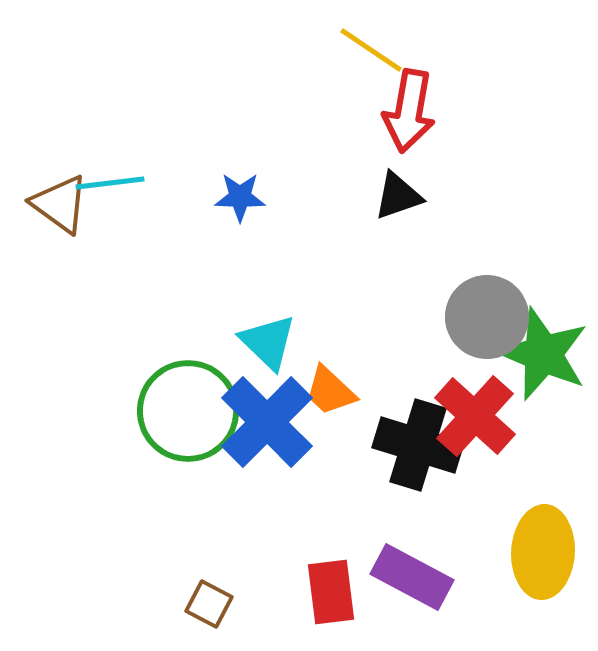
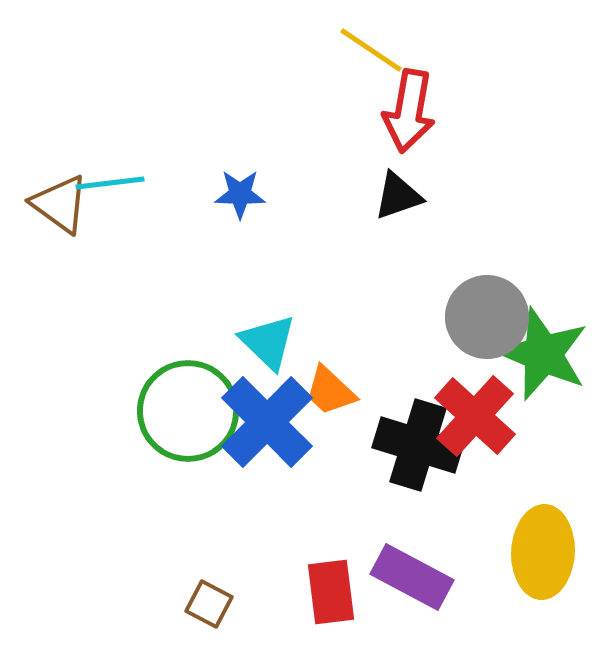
blue star: moved 3 px up
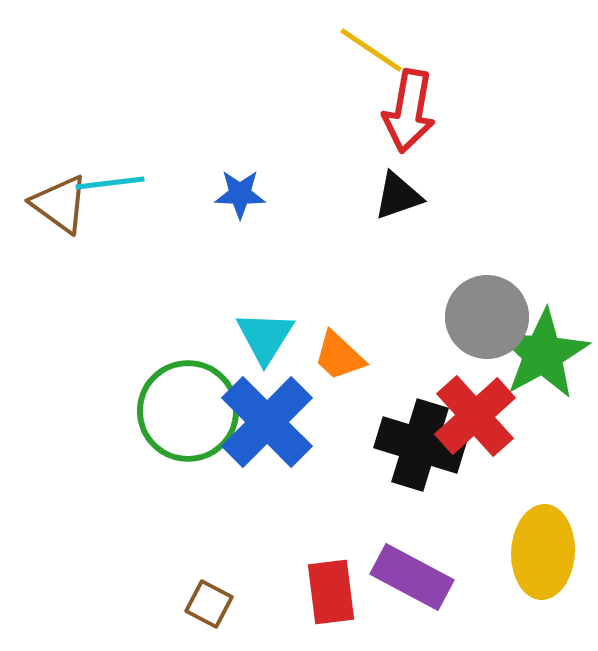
cyan triangle: moved 3 px left, 5 px up; rotated 18 degrees clockwise
green star: rotated 20 degrees clockwise
orange trapezoid: moved 9 px right, 35 px up
red cross: rotated 6 degrees clockwise
black cross: moved 2 px right
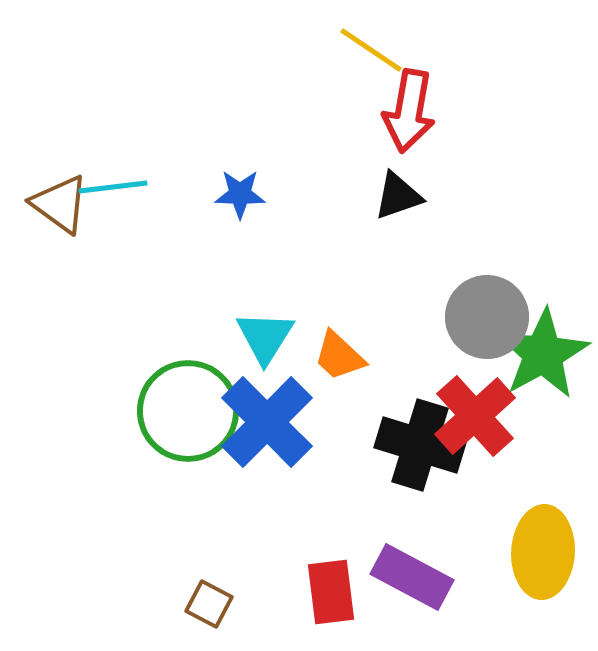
cyan line: moved 3 px right, 4 px down
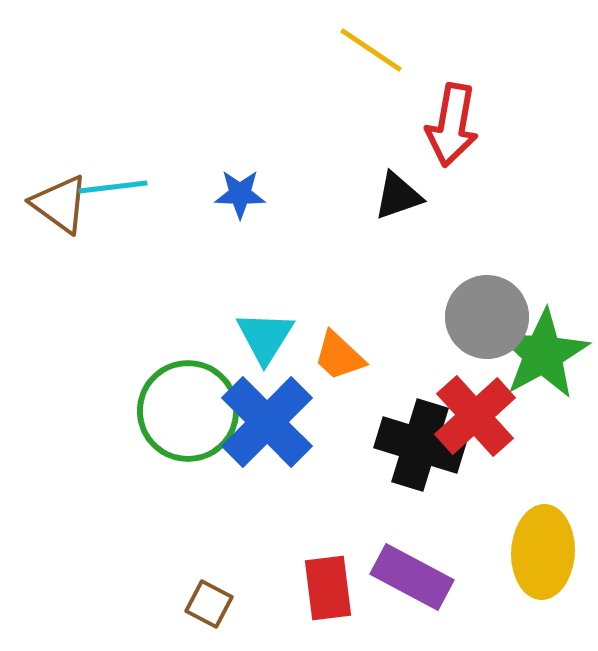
red arrow: moved 43 px right, 14 px down
red rectangle: moved 3 px left, 4 px up
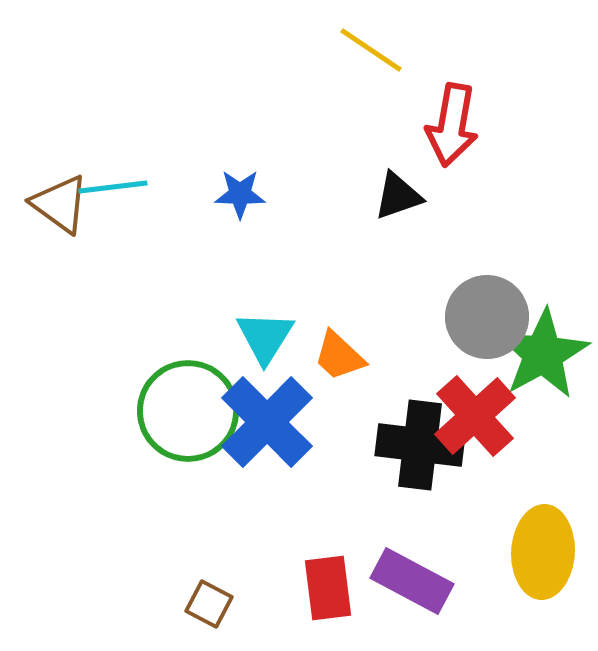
black cross: rotated 10 degrees counterclockwise
purple rectangle: moved 4 px down
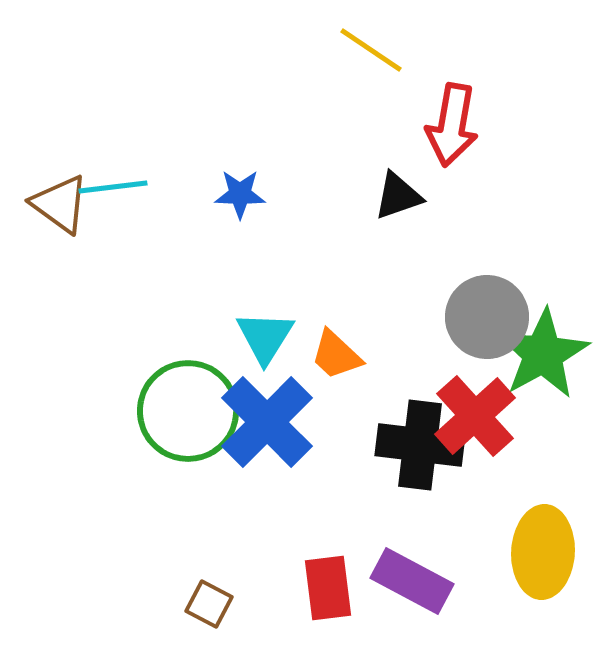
orange trapezoid: moved 3 px left, 1 px up
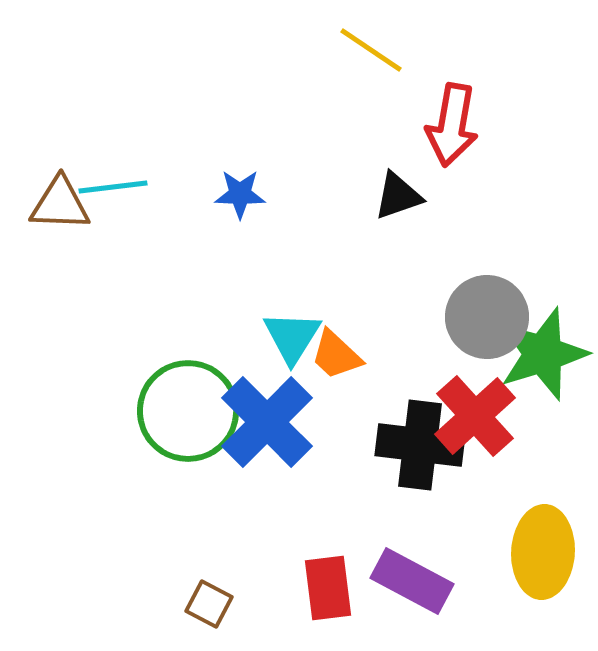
brown triangle: rotated 34 degrees counterclockwise
cyan triangle: moved 27 px right
green star: rotated 12 degrees clockwise
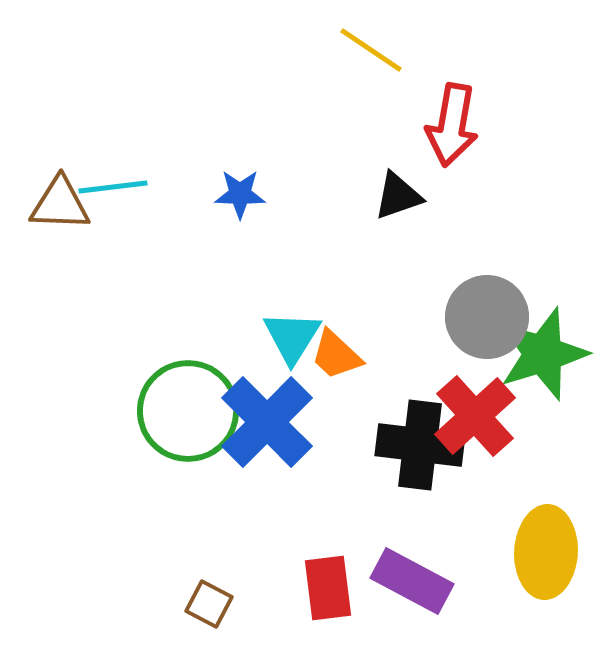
yellow ellipse: moved 3 px right
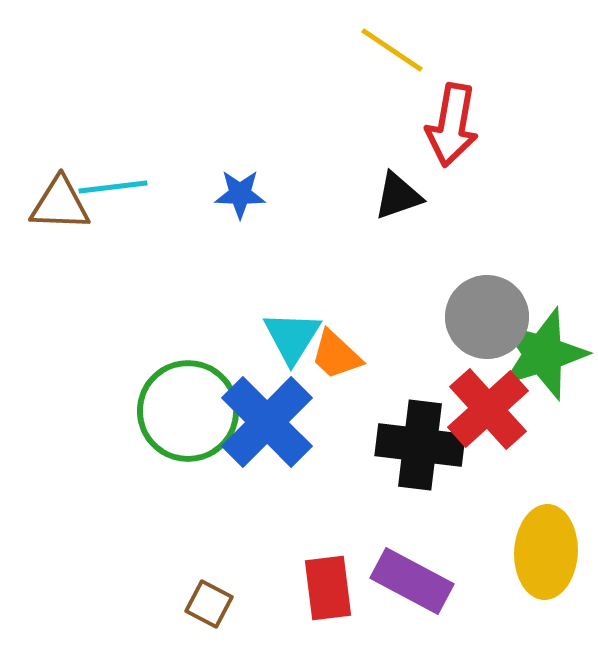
yellow line: moved 21 px right
red cross: moved 13 px right, 7 px up
